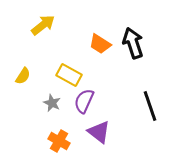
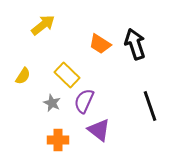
black arrow: moved 2 px right, 1 px down
yellow rectangle: moved 2 px left; rotated 15 degrees clockwise
purple triangle: moved 2 px up
orange cross: moved 1 px left, 1 px up; rotated 30 degrees counterclockwise
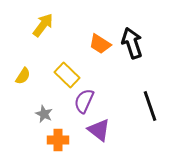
yellow arrow: rotated 15 degrees counterclockwise
black arrow: moved 3 px left, 1 px up
gray star: moved 8 px left, 11 px down
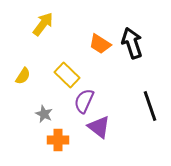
yellow arrow: moved 1 px up
purple triangle: moved 3 px up
